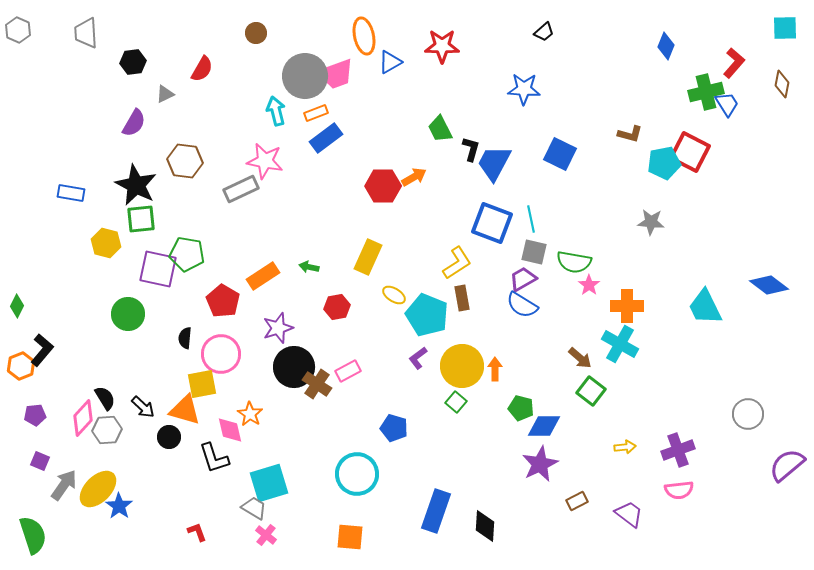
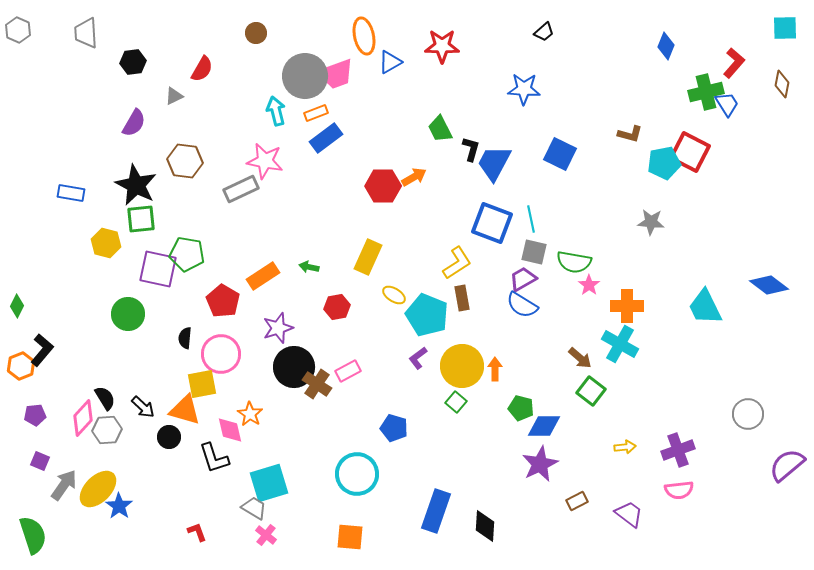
gray triangle at (165, 94): moved 9 px right, 2 px down
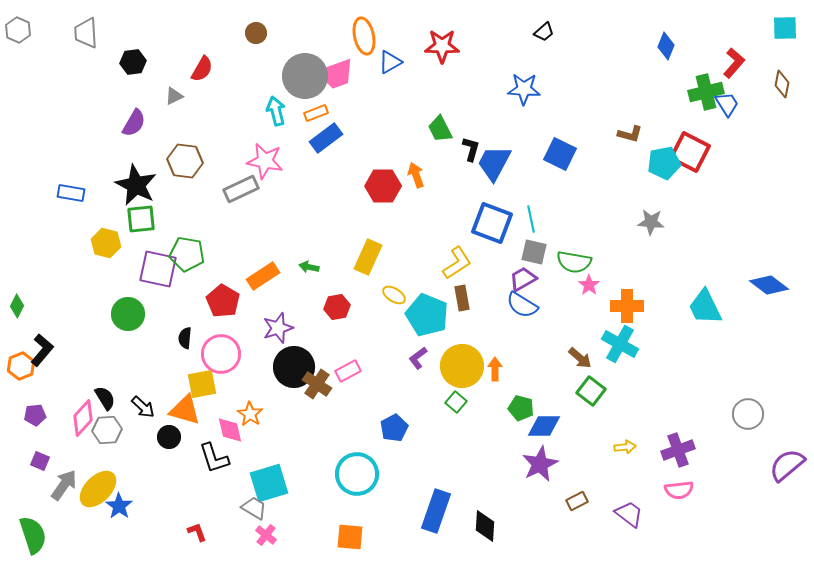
orange arrow at (414, 177): moved 2 px right, 2 px up; rotated 80 degrees counterclockwise
blue pentagon at (394, 428): rotated 28 degrees clockwise
